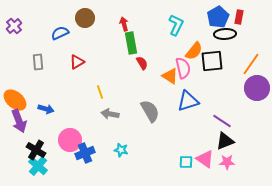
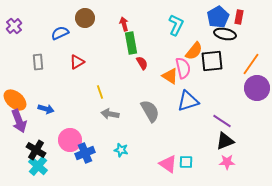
black ellipse: rotated 15 degrees clockwise
pink triangle: moved 37 px left, 5 px down
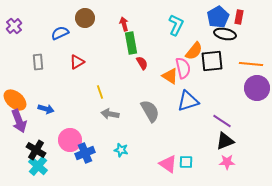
orange line: rotated 60 degrees clockwise
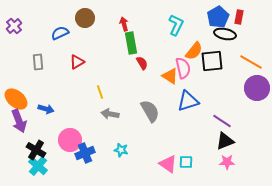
orange line: moved 2 px up; rotated 25 degrees clockwise
orange ellipse: moved 1 px right, 1 px up
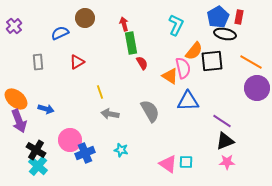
blue triangle: rotated 15 degrees clockwise
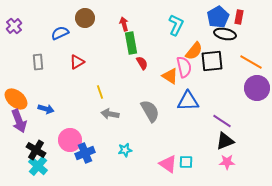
pink semicircle: moved 1 px right, 1 px up
cyan star: moved 4 px right; rotated 24 degrees counterclockwise
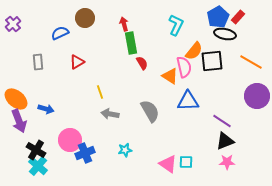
red rectangle: moved 1 px left; rotated 32 degrees clockwise
purple cross: moved 1 px left, 2 px up
purple circle: moved 8 px down
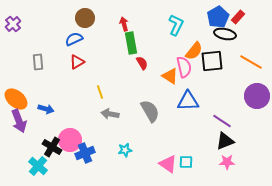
blue semicircle: moved 14 px right, 6 px down
black cross: moved 16 px right, 3 px up
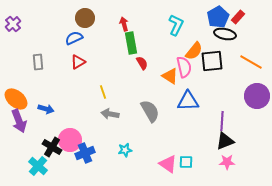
blue semicircle: moved 1 px up
red triangle: moved 1 px right
yellow line: moved 3 px right
purple line: rotated 60 degrees clockwise
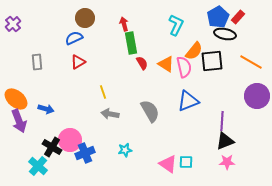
gray rectangle: moved 1 px left
orange triangle: moved 4 px left, 12 px up
blue triangle: rotated 20 degrees counterclockwise
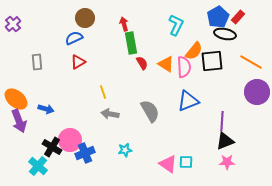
pink semicircle: rotated 10 degrees clockwise
purple circle: moved 4 px up
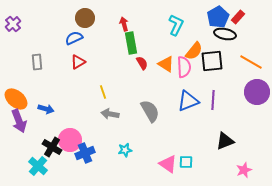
purple line: moved 9 px left, 21 px up
pink star: moved 17 px right, 8 px down; rotated 21 degrees counterclockwise
